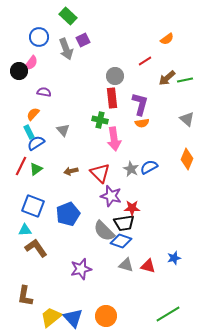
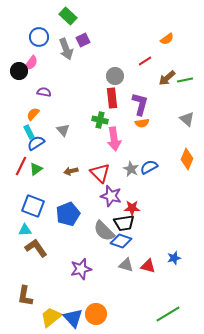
orange circle at (106, 316): moved 10 px left, 2 px up
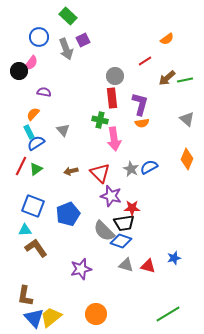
blue triangle at (73, 318): moved 39 px left
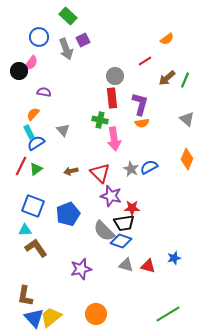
green line at (185, 80): rotated 56 degrees counterclockwise
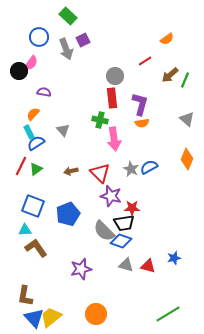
brown arrow at (167, 78): moved 3 px right, 3 px up
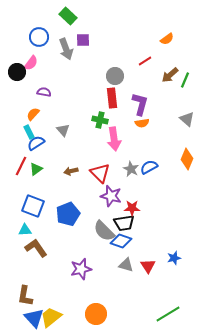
purple square at (83, 40): rotated 24 degrees clockwise
black circle at (19, 71): moved 2 px left, 1 px down
red triangle at (148, 266): rotated 42 degrees clockwise
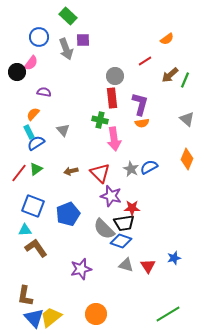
red line at (21, 166): moved 2 px left, 7 px down; rotated 12 degrees clockwise
gray semicircle at (104, 231): moved 2 px up
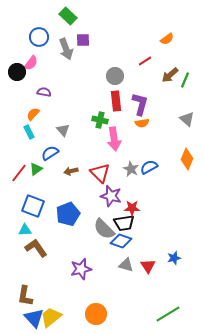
red rectangle at (112, 98): moved 4 px right, 3 px down
blue semicircle at (36, 143): moved 14 px right, 10 px down
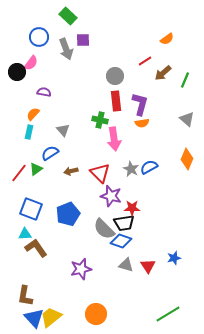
brown arrow at (170, 75): moved 7 px left, 2 px up
cyan rectangle at (29, 132): rotated 40 degrees clockwise
blue square at (33, 206): moved 2 px left, 3 px down
cyan triangle at (25, 230): moved 4 px down
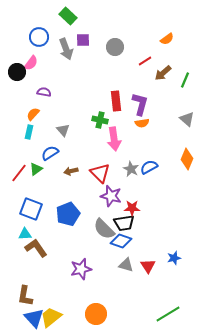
gray circle at (115, 76): moved 29 px up
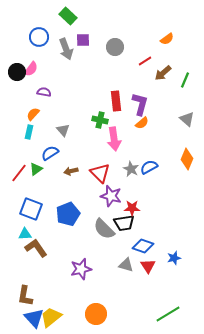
pink semicircle at (31, 63): moved 6 px down
orange semicircle at (142, 123): rotated 32 degrees counterclockwise
blue diamond at (121, 241): moved 22 px right, 5 px down
